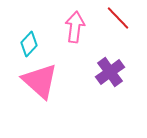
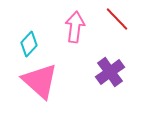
red line: moved 1 px left, 1 px down
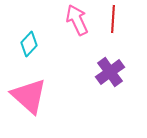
red line: moved 4 px left; rotated 48 degrees clockwise
pink arrow: moved 2 px right, 7 px up; rotated 32 degrees counterclockwise
pink triangle: moved 11 px left, 15 px down
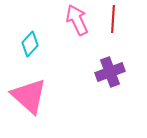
cyan diamond: moved 1 px right
purple cross: rotated 16 degrees clockwise
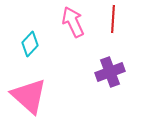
pink arrow: moved 4 px left, 2 px down
